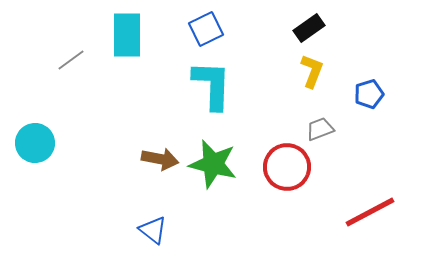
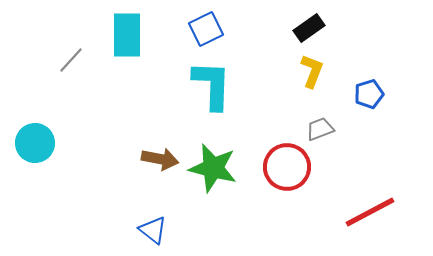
gray line: rotated 12 degrees counterclockwise
green star: moved 4 px down
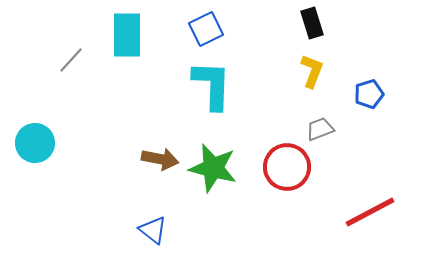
black rectangle: moved 3 px right, 5 px up; rotated 72 degrees counterclockwise
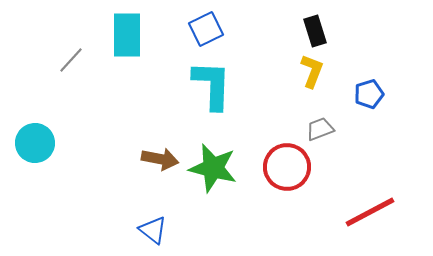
black rectangle: moved 3 px right, 8 px down
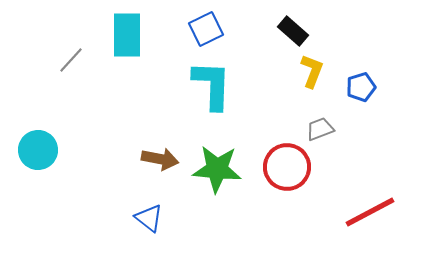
black rectangle: moved 22 px left; rotated 32 degrees counterclockwise
blue pentagon: moved 8 px left, 7 px up
cyan circle: moved 3 px right, 7 px down
green star: moved 4 px right, 1 px down; rotated 9 degrees counterclockwise
blue triangle: moved 4 px left, 12 px up
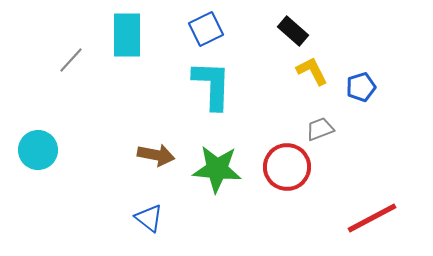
yellow L-shape: rotated 48 degrees counterclockwise
brown arrow: moved 4 px left, 4 px up
red line: moved 2 px right, 6 px down
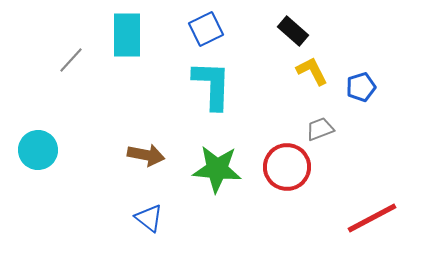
brown arrow: moved 10 px left
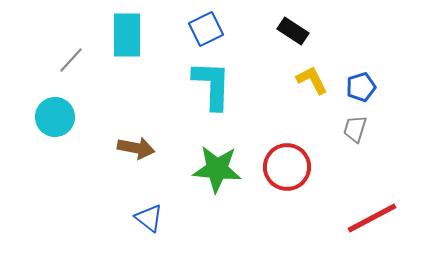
black rectangle: rotated 8 degrees counterclockwise
yellow L-shape: moved 9 px down
gray trapezoid: moved 35 px right; rotated 52 degrees counterclockwise
cyan circle: moved 17 px right, 33 px up
brown arrow: moved 10 px left, 7 px up
